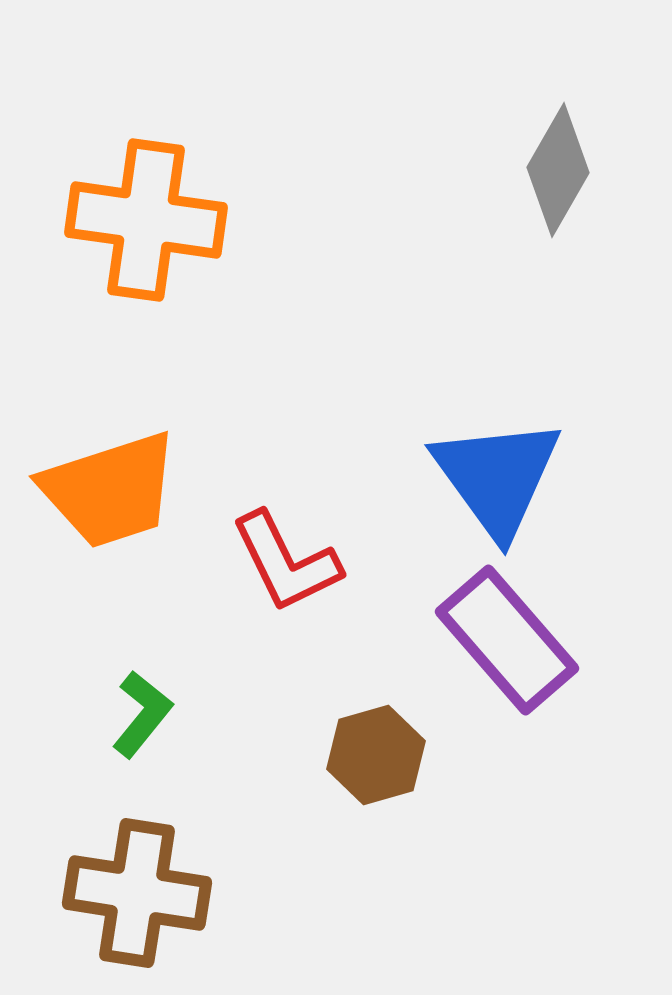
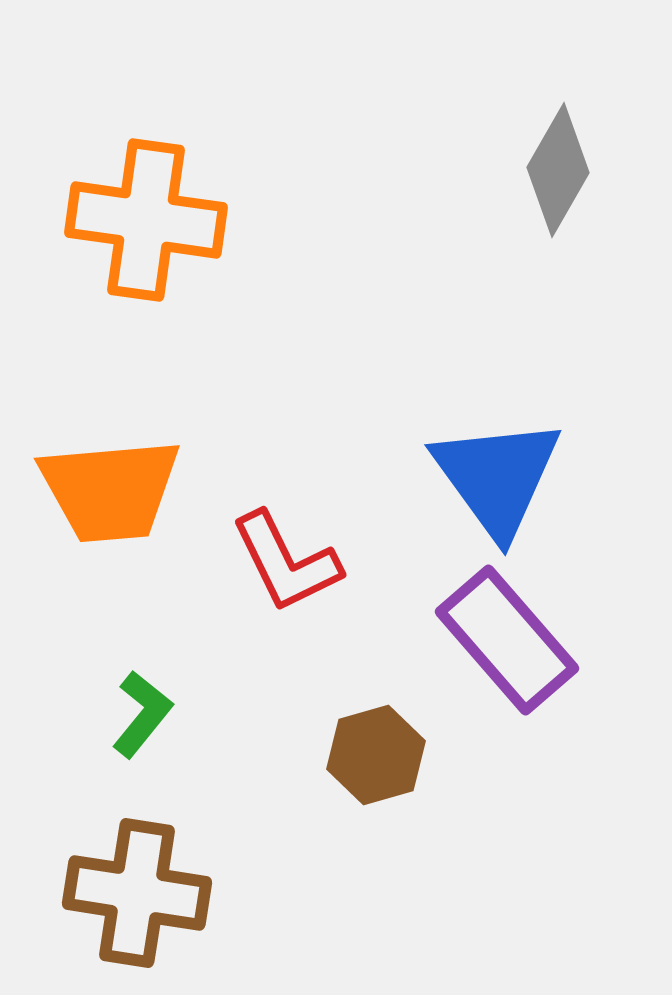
orange trapezoid: rotated 13 degrees clockwise
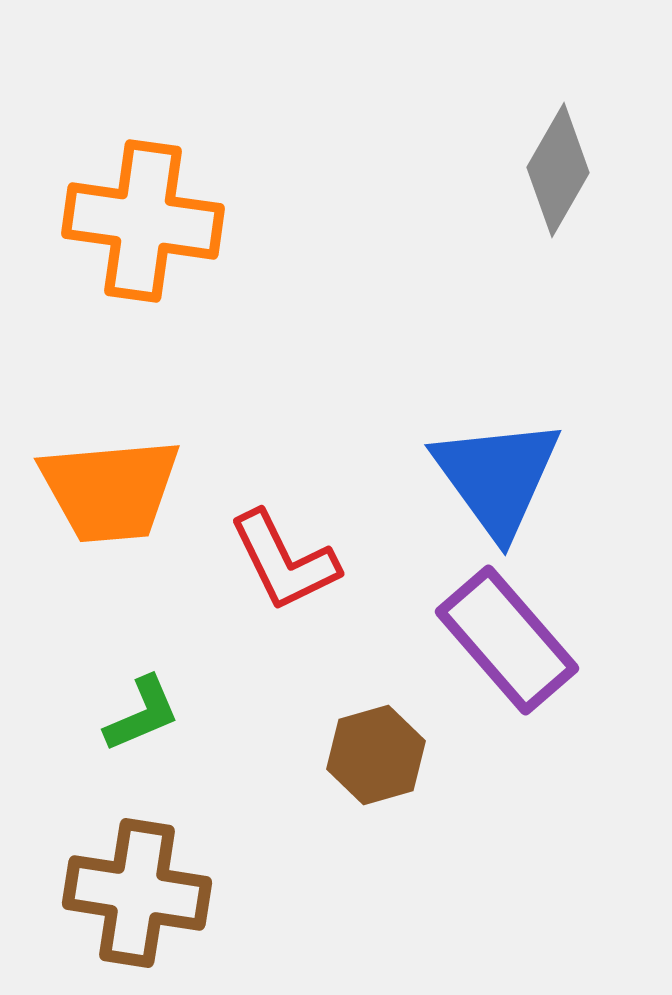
orange cross: moved 3 px left, 1 px down
red L-shape: moved 2 px left, 1 px up
green L-shape: rotated 28 degrees clockwise
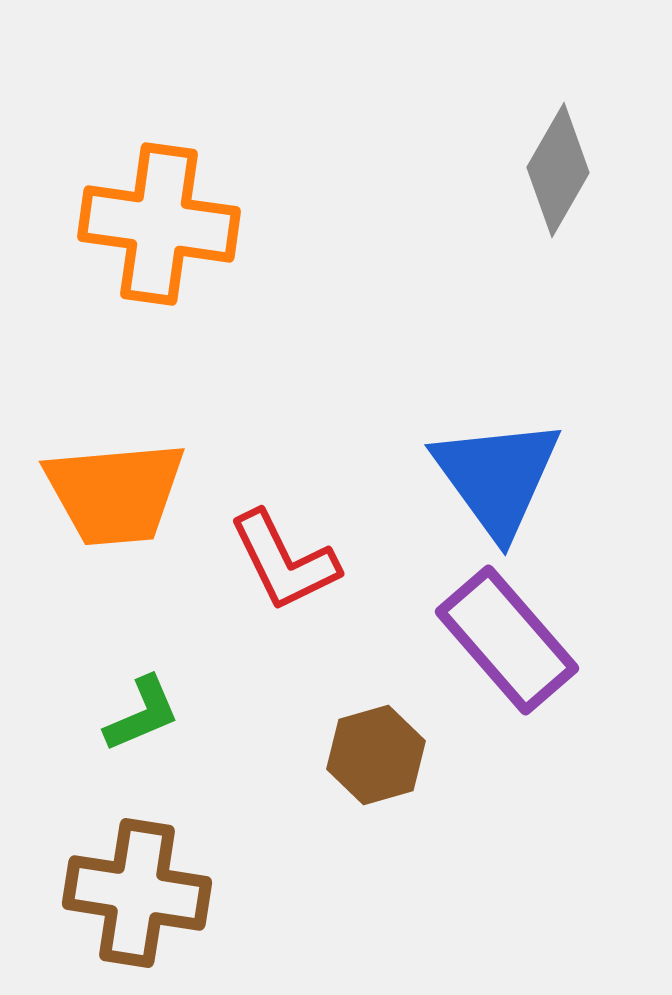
orange cross: moved 16 px right, 3 px down
orange trapezoid: moved 5 px right, 3 px down
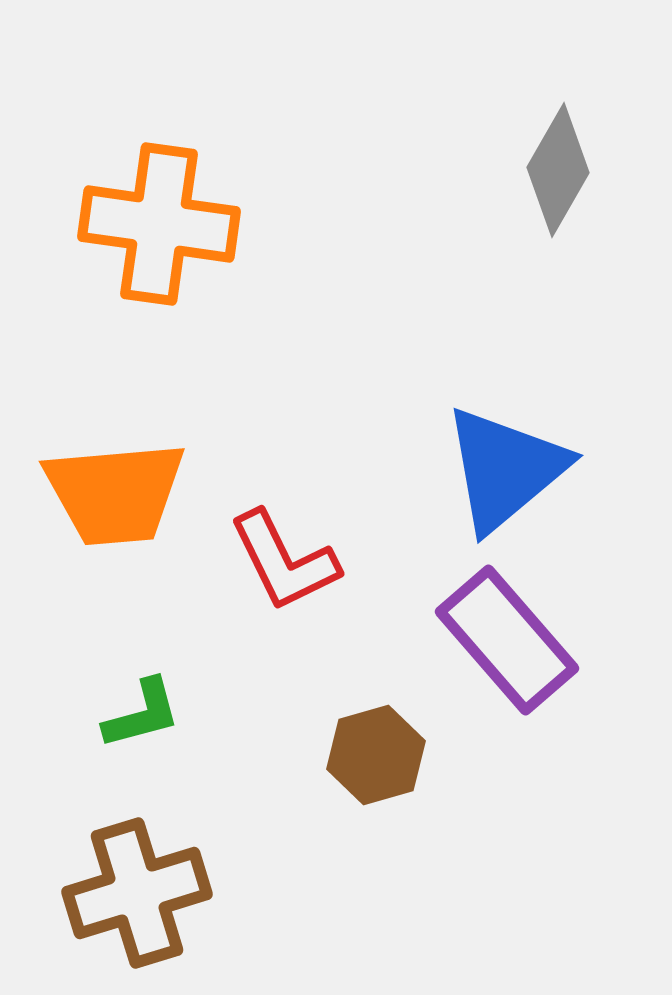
blue triangle: moved 8 px right, 8 px up; rotated 26 degrees clockwise
green L-shape: rotated 8 degrees clockwise
brown cross: rotated 26 degrees counterclockwise
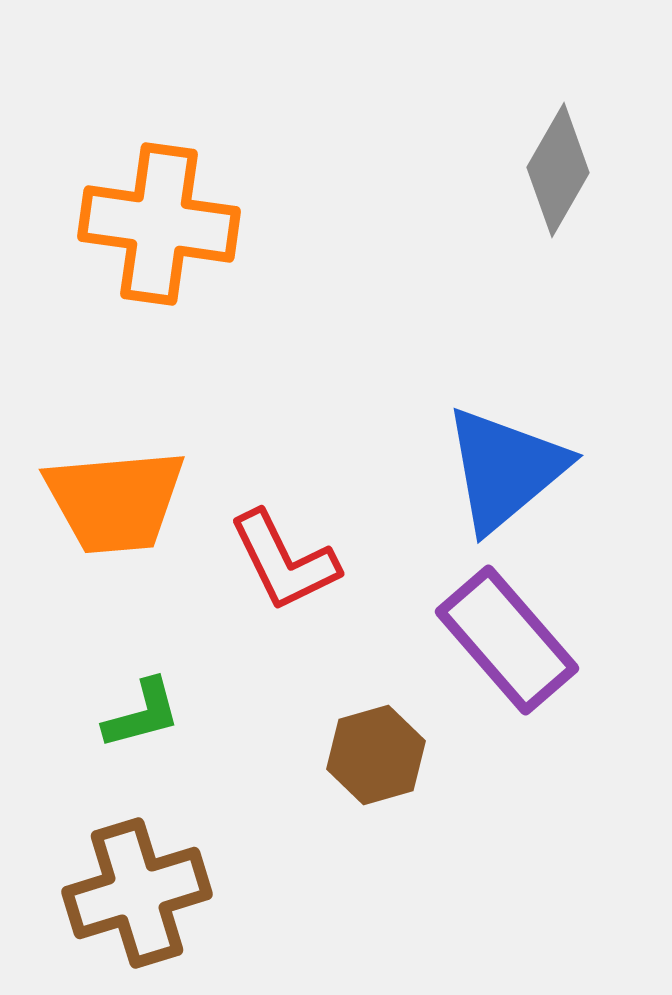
orange trapezoid: moved 8 px down
